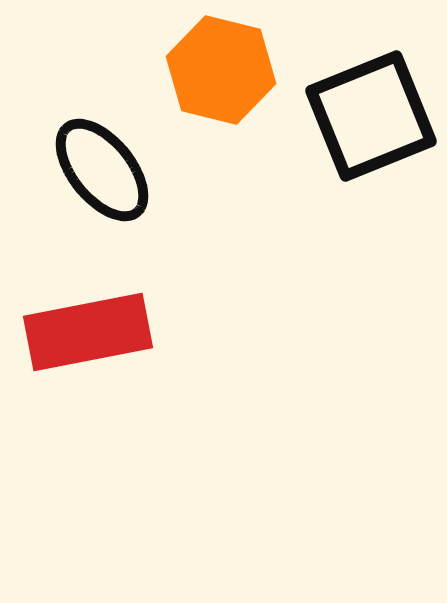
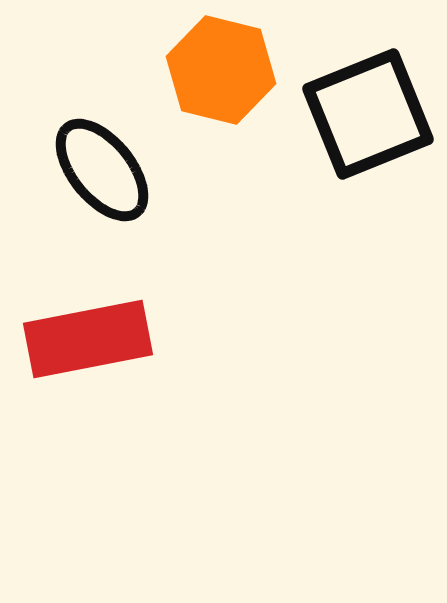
black square: moved 3 px left, 2 px up
red rectangle: moved 7 px down
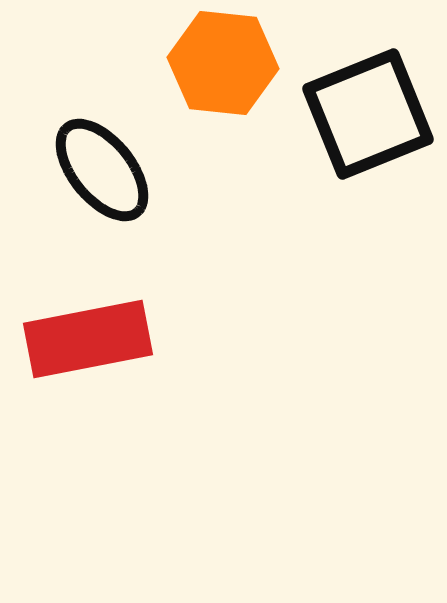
orange hexagon: moved 2 px right, 7 px up; rotated 8 degrees counterclockwise
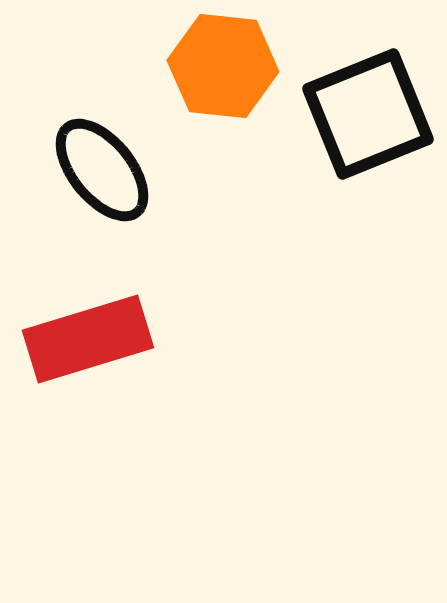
orange hexagon: moved 3 px down
red rectangle: rotated 6 degrees counterclockwise
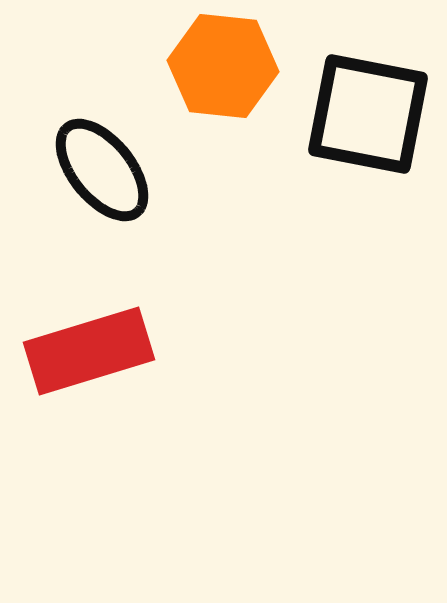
black square: rotated 33 degrees clockwise
red rectangle: moved 1 px right, 12 px down
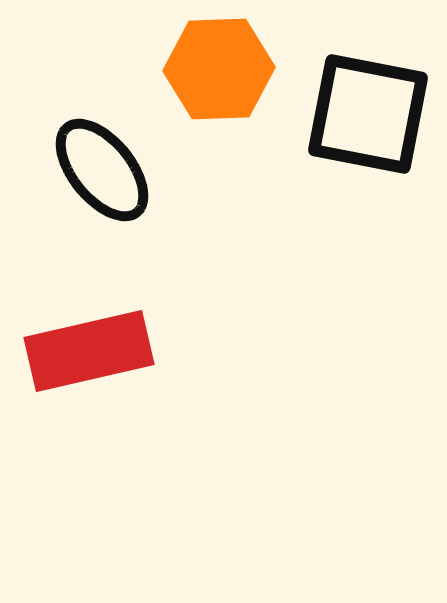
orange hexagon: moved 4 px left, 3 px down; rotated 8 degrees counterclockwise
red rectangle: rotated 4 degrees clockwise
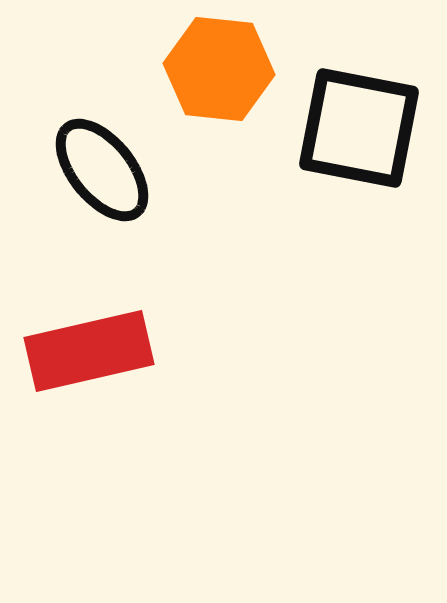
orange hexagon: rotated 8 degrees clockwise
black square: moved 9 px left, 14 px down
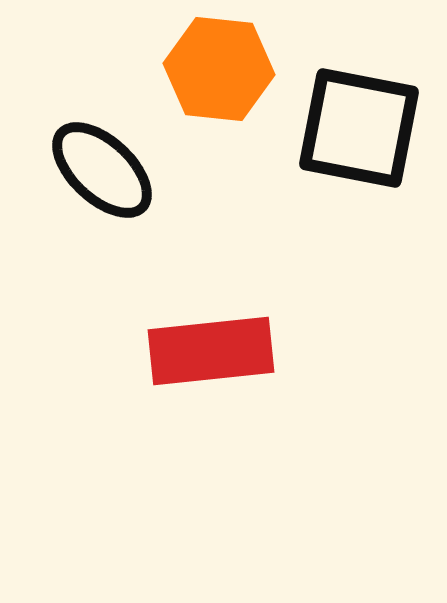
black ellipse: rotated 8 degrees counterclockwise
red rectangle: moved 122 px right; rotated 7 degrees clockwise
